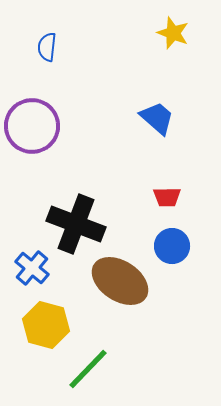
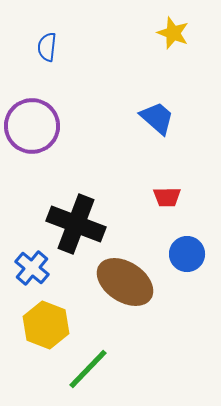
blue circle: moved 15 px right, 8 px down
brown ellipse: moved 5 px right, 1 px down
yellow hexagon: rotated 6 degrees clockwise
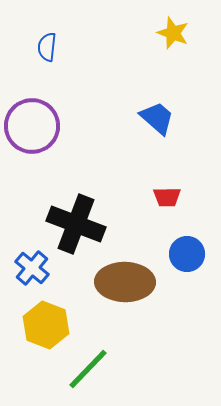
brown ellipse: rotated 32 degrees counterclockwise
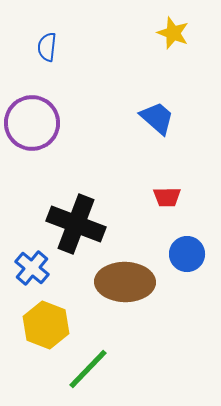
purple circle: moved 3 px up
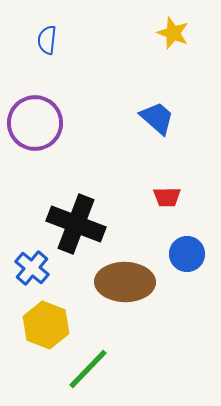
blue semicircle: moved 7 px up
purple circle: moved 3 px right
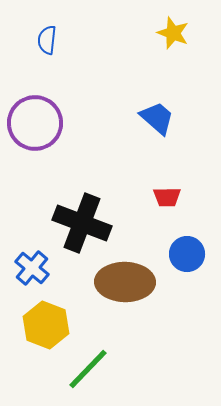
black cross: moved 6 px right, 1 px up
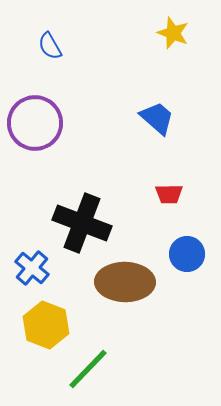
blue semicircle: moved 3 px right, 6 px down; rotated 36 degrees counterclockwise
red trapezoid: moved 2 px right, 3 px up
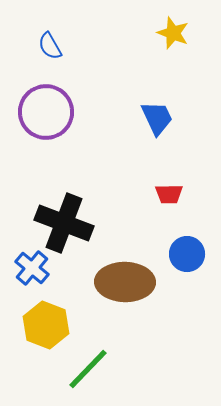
blue trapezoid: rotated 24 degrees clockwise
purple circle: moved 11 px right, 11 px up
black cross: moved 18 px left
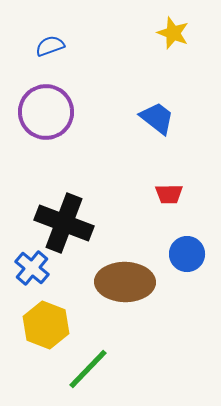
blue semicircle: rotated 100 degrees clockwise
blue trapezoid: rotated 27 degrees counterclockwise
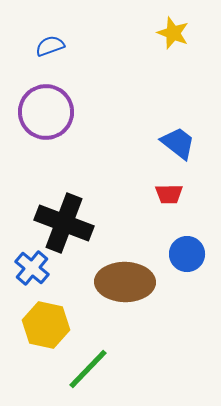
blue trapezoid: moved 21 px right, 25 px down
yellow hexagon: rotated 9 degrees counterclockwise
